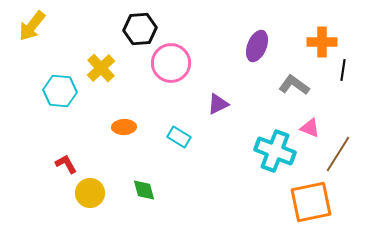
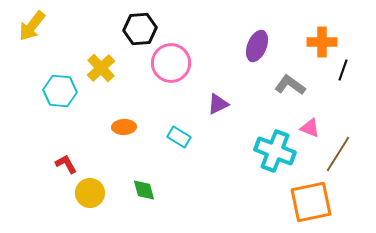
black line: rotated 10 degrees clockwise
gray L-shape: moved 4 px left
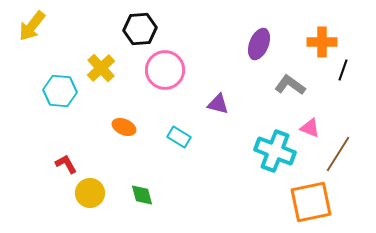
purple ellipse: moved 2 px right, 2 px up
pink circle: moved 6 px left, 7 px down
purple triangle: rotated 40 degrees clockwise
orange ellipse: rotated 25 degrees clockwise
green diamond: moved 2 px left, 5 px down
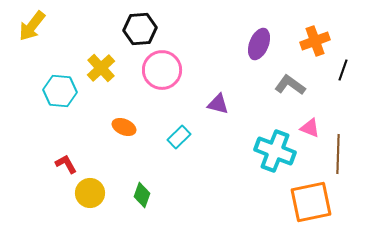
orange cross: moved 7 px left, 1 px up; rotated 20 degrees counterclockwise
pink circle: moved 3 px left
cyan rectangle: rotated 75 degrees counterclockwise
brown line: rotated 30 degrees counterclockwise
green diamond: rotated 35 degrees clockwise
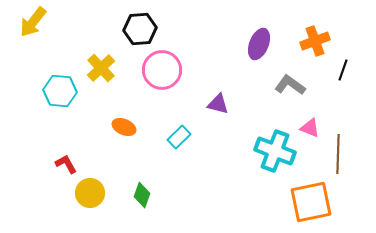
yellow arrow: moved 1 px right, 4 px up
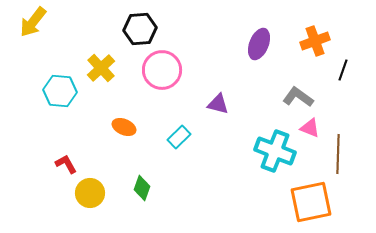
gray L-shape: moved 8 px right, 12 px down
green diamond: moved 7 px up
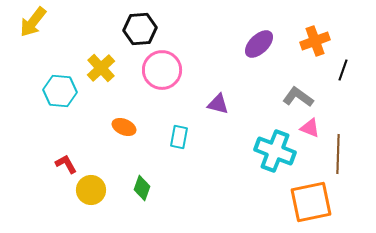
purple ellipse: rotated 24 degrees clockwise
cyan rectangle: rotated 35 degrees counterclockwise
yellow circle: moved 1 px right, 3 px up
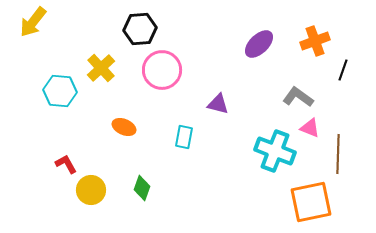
cyan rectangle: moved 5 px right
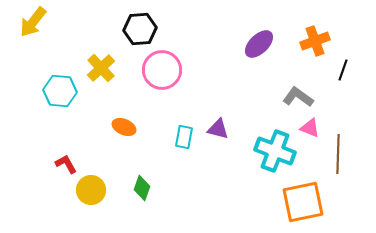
purple triangle: moved 25 px down
orange square: moved 8 px left
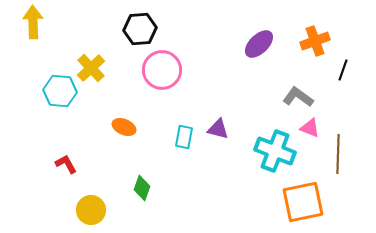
yellow arrow: rotated 140 degrees clockwise
yellow cross: moved 10 px left
yellow circle: moved 20 px down
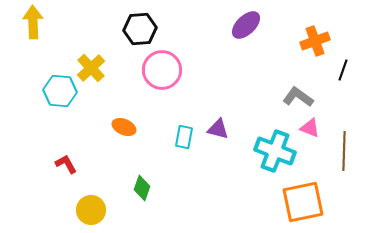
purple ellipse: moved 13 px left, 19 px up
brown line: moved 6 px right, 3 px up
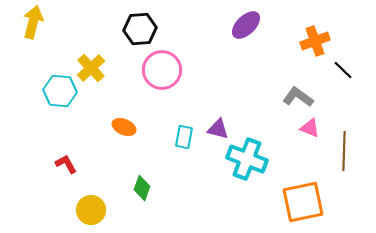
yellow arrow: rotated 16 degrees clockwise
black line: rotated 65 degrees counterclockwise
cyan cross: moved 28 px left, 8 px down
